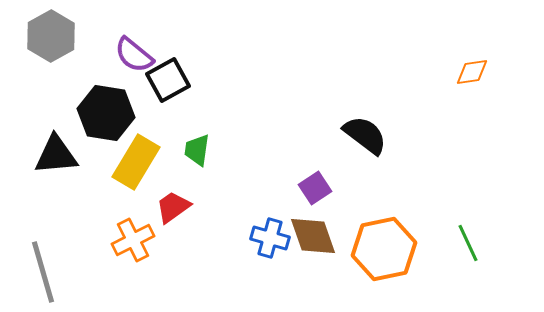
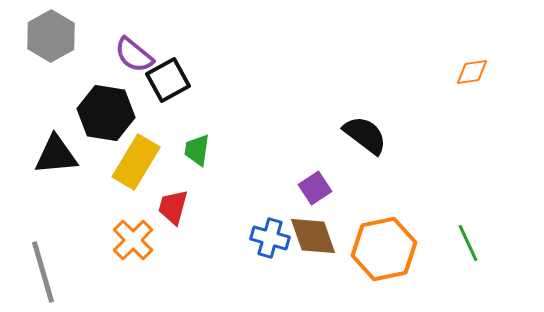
red trapezoid: rotated 39 degrees counterclockwise
orange cross: rotated 18 degrees counterclockwise
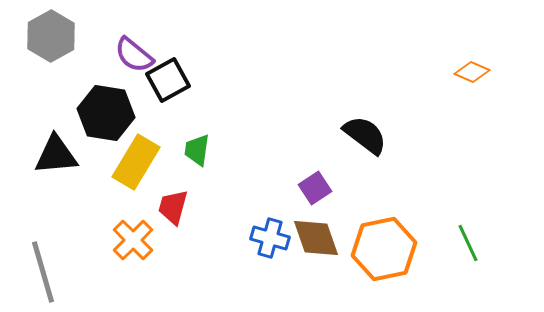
orange diamond: rotated 32 degrees clockwise
brown diamond: moved 3 px right, 2 px down
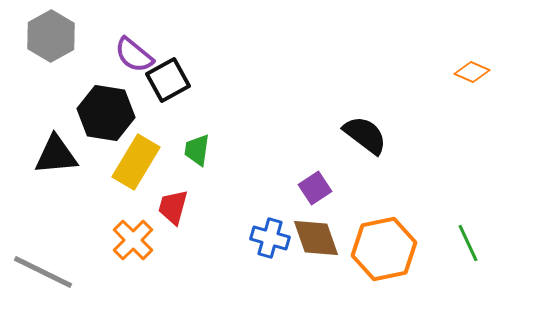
gray line: rotated 48 degrees counterclockwise
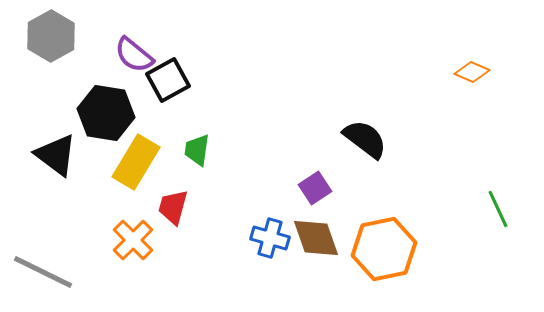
black semicircle: moved 4 px down
black triangle: rotated 42 degrees clockwise
green line: moved 30 px right, 34 px up
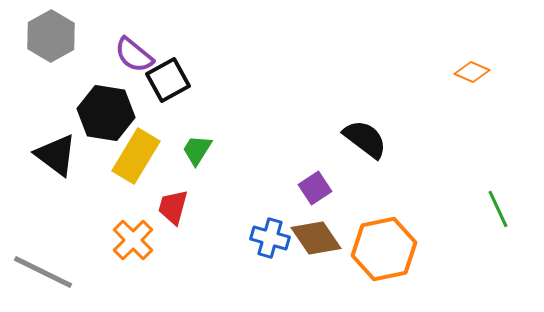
green trapezoid: rotated 24 degrees clockwise
yellow rectangle: moved 6 px up
brown diamond: rotated 15 degrees counterclockwise
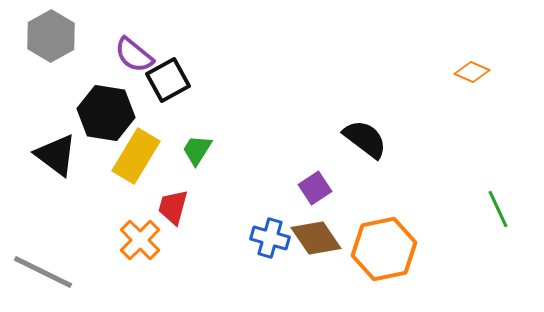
orange cross: moved 7 px right
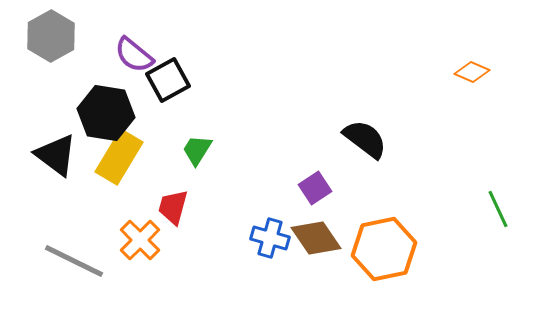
yellow rectangle: moved 17 px left, 1 px down
gray line: moved 31 px right, 11 px up
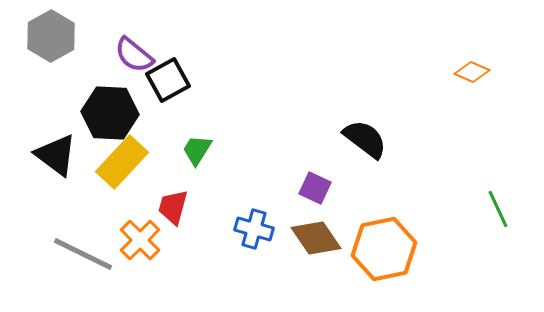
black hexagon: moved 4 px right; rotated 6 degrees counterclockwise
yellow rectangle: moved 3 px right, 5 px down; rotated 12 degrees clockwise
purple square: rotated 32 degrees counterclockwise
blue cross: moved 16 px left, 9 px up
gray line: moved 9 px right, 7 px up
